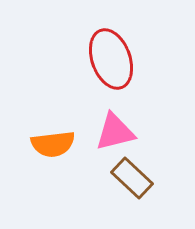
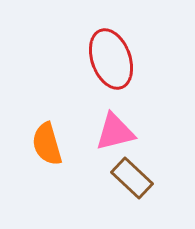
orange semicircle: moved 6 px left; rotated 81 degrees clockwise
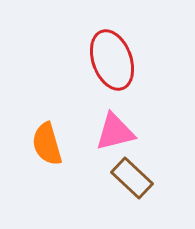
red ellipse: moved 1 px right, 1 px down
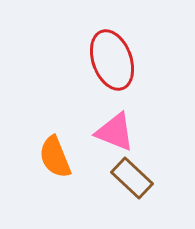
pink triangle: rotated 36 degrees clockwise
orange semicircle: moved 8 px right, 13 px down; rotated 6 degrees counterclockwise
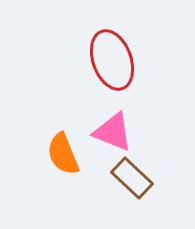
pink triangle: moved 2 px left
orange semicircle: moved 8 px right, 3 px up
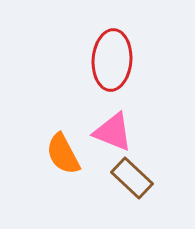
red ellipse: rotated 24 degrees clockwise
orange semicircle: rotated 6 degrees counterclockwise
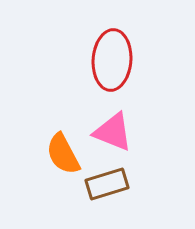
brown rectangle: moved 25 px left, 6 px down; rotated 60 degrees counterclockwise
